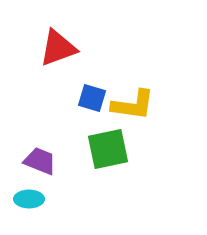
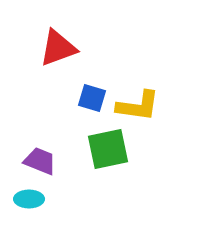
yellow L-shape: moved 5 px right, 1 px down
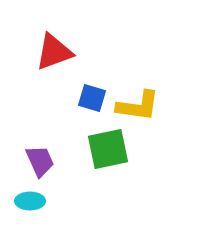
red triangle: moved 4 px left, 4 px down
purple trapezoid: rotated 44 degrees clockwise
cyan ellipse: moved 1 px right, 2 px down
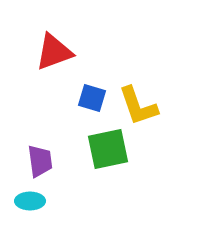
yellow L-shape: rotated 63 degrees clockwise
purple trapezoid: rotated 16 degrees clockwise
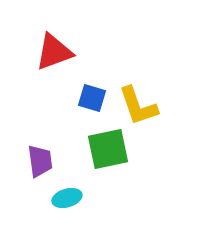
cyan ellipse: moved 37 px right, 3 px up; rotated 16 degrees counterclockwise
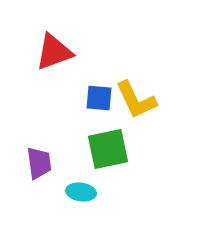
blue square: moved 7 px right; rotated 12 degrees counterclockwise
yellow L-shape: moved 2 px left, 6 px up; rotated 6 degrees counterclockwise
purple trapezoid: moved 1 px left, 2 px down
cyan ellipse: moved 14 px right, 6 px up; rotated 24 degrees clockwise
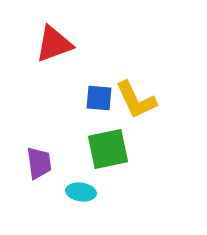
red triangle: moved 8 px up
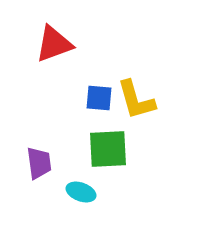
yellow L-shape: rotated 9 degrees clockwise
green square: rotated 9 degrees clockwise
cyan ellipse: rotated 12 degrees clockwise
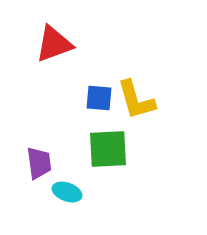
cyan ellipse: moved 14 px left
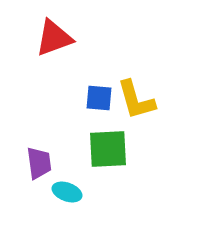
red triangle: moved 6 px up
